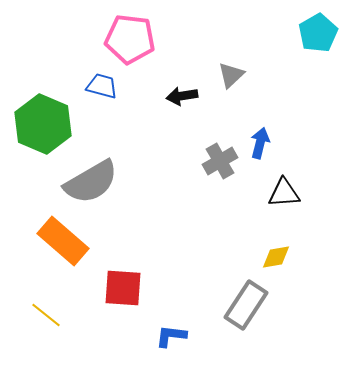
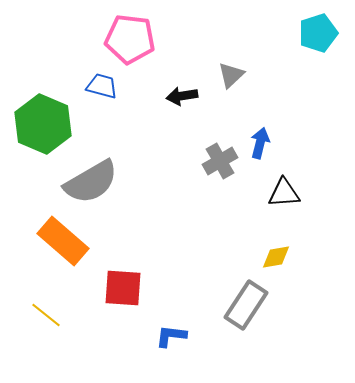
cyan pentagon: rotated 12 degrees clockwise
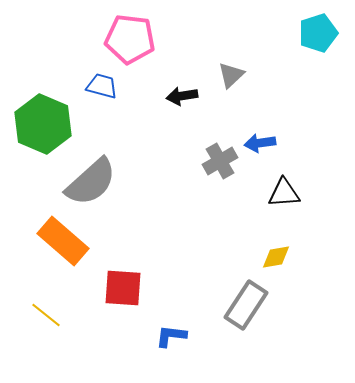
blue arrow: rotated 112 degrees counterclockwise
gray semicircle: rotated 12 degrees counterclockwise
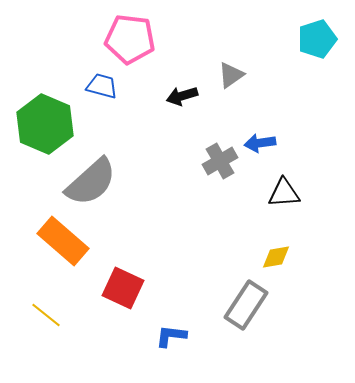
cyan pentagon: moved 1 px left, 6 px down
gray triangle: rotated 8 degrees clockwise
black arrow: rotated 8 degrees counterclockwise
green hexagon: moved 2 px right
red square: rotated 21 degrees clockwise
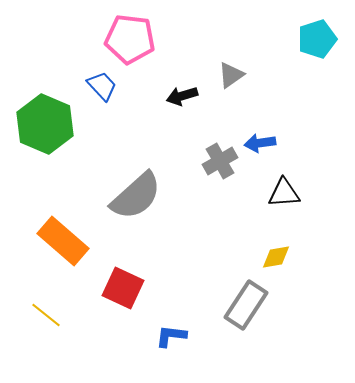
blue trapezoid: rotated 32 degrees clockwise
gray semicircle: moved 45 px right, 14 px down
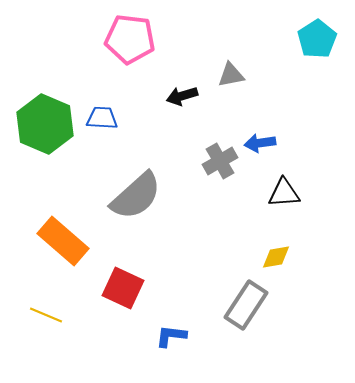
cyan pentagon: rotated 15 degrees counterclockwise
gray triangle: rotated 24 degrees clockwise
blue trapezoid: moved 32 px down; rotated 44 degrees counterclockwise
yellow line: rotated 16 degrees counterclockwise
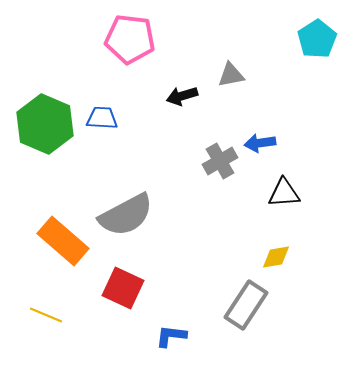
gray semicircle: moved 10 px left, 19 px down; rotated 14 degrees clockwise
